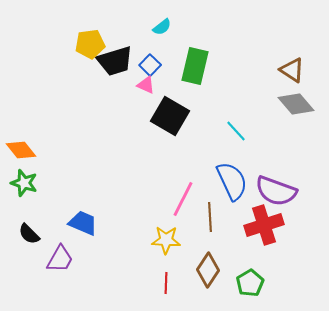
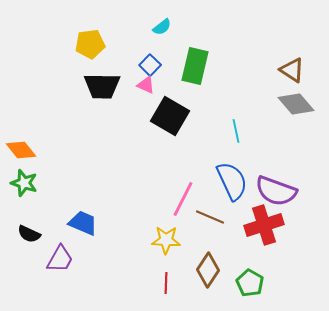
black trapezoid: moved 13 px left, 25 px down; rotated 18 degrees clockwise
cyan line: rotated 30 degrees clockwise
brown line: rotated 64 degrees counterclockwise
black semicircle: rotated 20 degrees counterclockwise
green pentagon: rotated 12 degrees counterclockwise
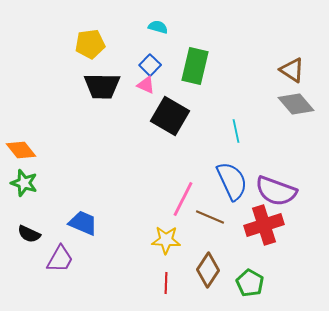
cyan semicircle: moved 4 px left; rotated 126 degrees counterclockwise
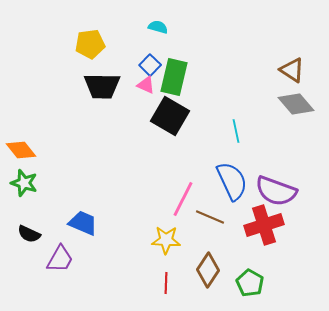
green rectangle: moved 21 px left, 11 px down
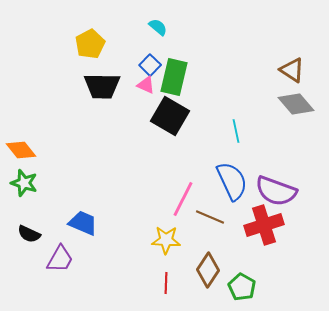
cyan semicircle: rotated 24 degrees clockwise
yellow pentagon: rotated 20 degrees counterclockwise
green pentagon: moved 8 px left, 4 px down
